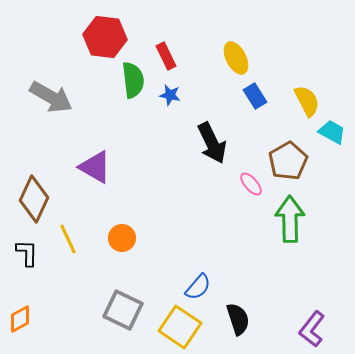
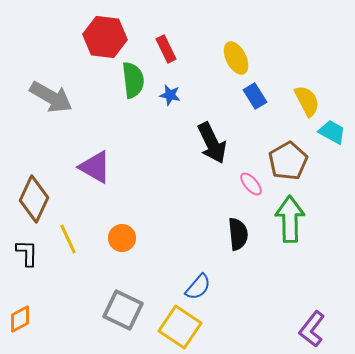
red rectangle: moved 7 px up
black semicircle: moved 85 px up; rotated 12 degrees clockwise
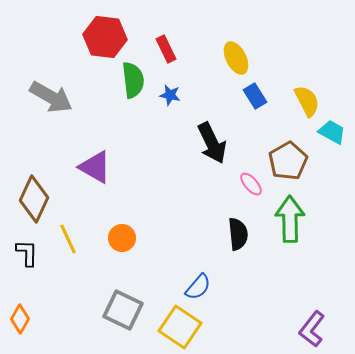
orange diamond: rotated 32 degrees counterclockwise
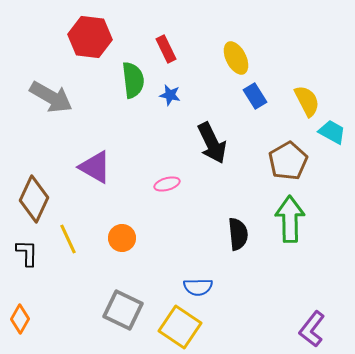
red hexagon: moved 15 px left
pink ellipse: moved 84 px left; rotated 65 degrees counterclockwise
blue semicircle: rotated 48 degrees clockwise
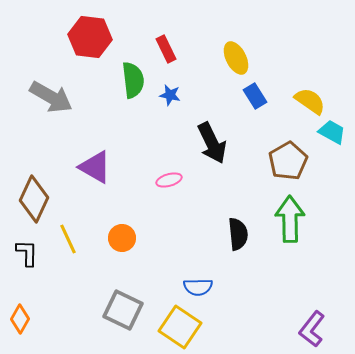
yellow semicircle: moved 3 px right; rotated 28 degrees counterclockwise
pink ellipse: moved 2 px right, 4 px up
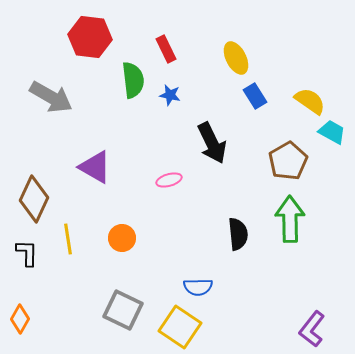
yellow line: rotated 16 degrees clockwise
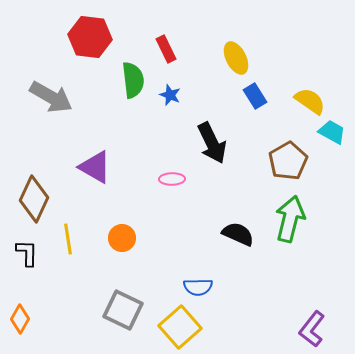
blue star: rotated 10 degrees clockwise
pink ellipse: moved 3 px right, 1 px up; rotated 15 degrees clockwise
green arrow: rotated 15 degrees clockwise
black semicircle: rotated 60 degrees counterclockwise
yellow square: rotated 15 degrees clockwise
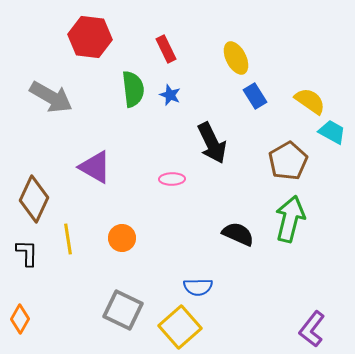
green semicircle: moved 9 px down
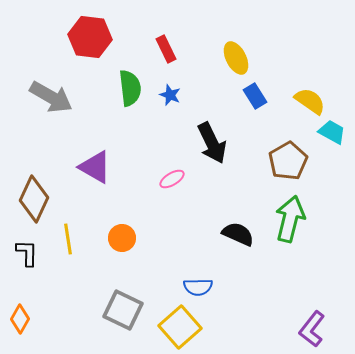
green semicircle: moved 3 px left, 1 px up
pink ellipse: rotated 30 degrees counterclockwise
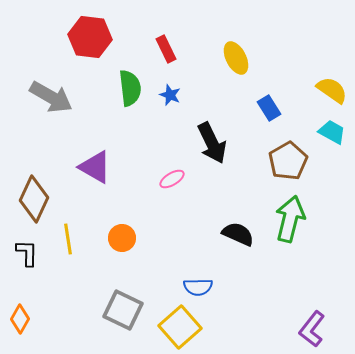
blue rectangle: moved 14 px right, 12 px down
yellow semicircle: moved 22 px right, 11 px up
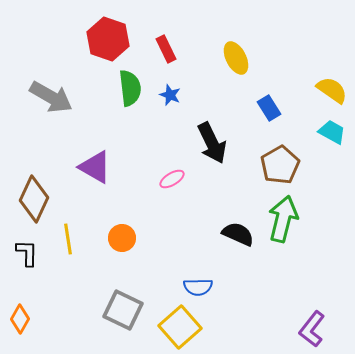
red hexagon: moved 18 px right, 2 px down; rotated 12 degrees clockwise
brown pentagon: moved 8 px left, 4 px down
green arrow: moved 7 px left
